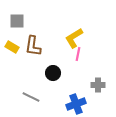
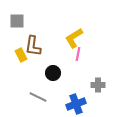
yellow rectangle: moved 9 px right, 8 px down; rotated 32 degrees clockwise
gray line: moved 7 px right
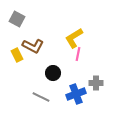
gray square: moved 2 px up; rotated 28 degrees clockwise
brown L-shape: rotated 70 degrees counterclockwise
yellow rectangle: moved 4 px left
gray cross: moved 2 px left, 2 px up
gray line: moved 3 px right
blue cross: moved 10 px up
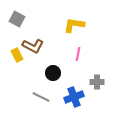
yellow L-shape: moved 13 px up; rotated 40 degrees clockwise
gray cross: moved 1 px right, 1 px up
blue cross: moved 2 px left, 3 px down
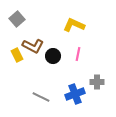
gray square: rotated 21 degrees clockwise
yellow L-shape: rotated 15 degrees clockwise
black circle: moved 17 px up
blue cross: moved 1 px right, 3 px up
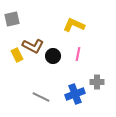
gray square: moved 5 px left; rotated 28 degrees clockwise
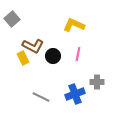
gray square: rotated 28 degrees counterclockwise
yellow rectangle: moved 6 px right, 3 px down
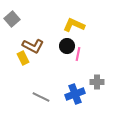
black circle: moved 14 px right, 10 px up
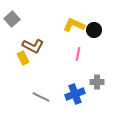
black circle: moved 27 px right, 16 px up
